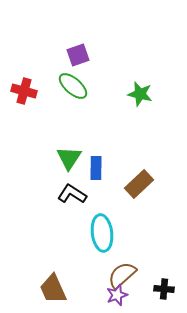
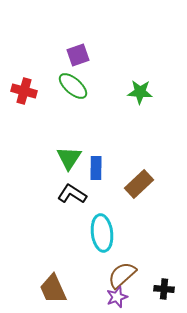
green star: moved 2 px up; rotated 10 degrees counterclockwise
purple star: moved 2 px down
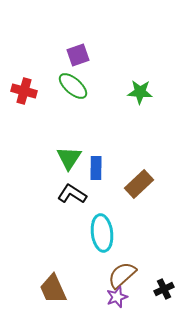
black cross: rotated 30 degrees counterclockwise
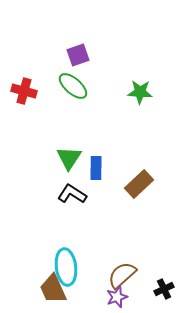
cyan ellipse: moved 36 px left, 34 px down
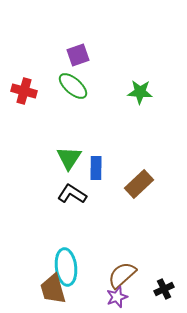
brown trapezoid: rotated 8 degrees clockwise
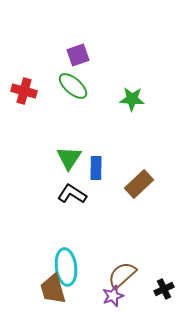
green star: moved 8 px left, 7 px down
purple star: moved 4 px left, 1 px up
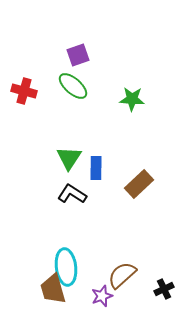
purple star: moved 11 px left
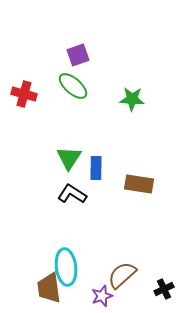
red cross: moved 3 px down
brown rectangle: rotated 52 degrees clockwise
brown trapezoid: moved 4 px left, 1 px up; rotated 8 degrees clockwise
